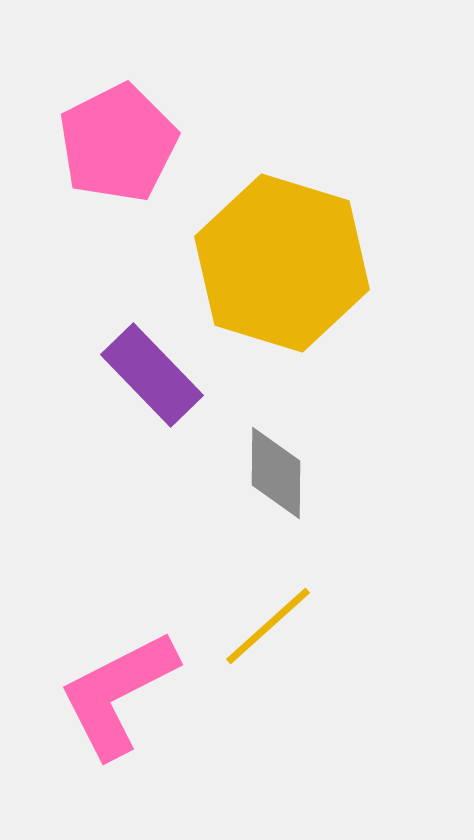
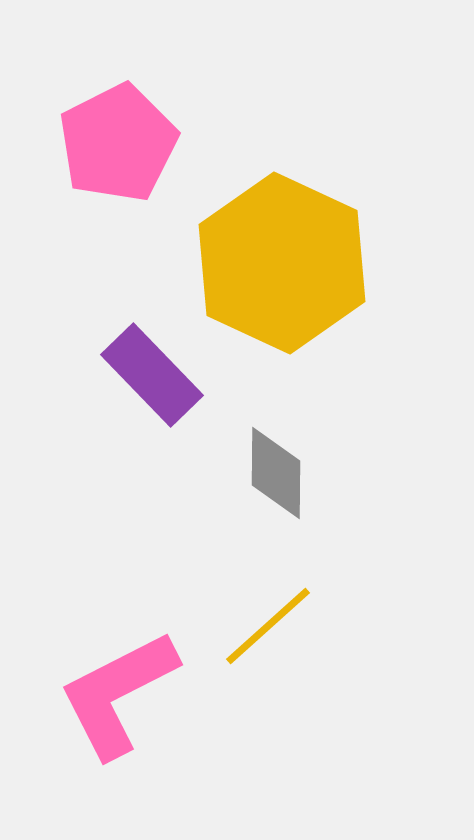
yellow hexagon: rotated 8 degrees clockwise
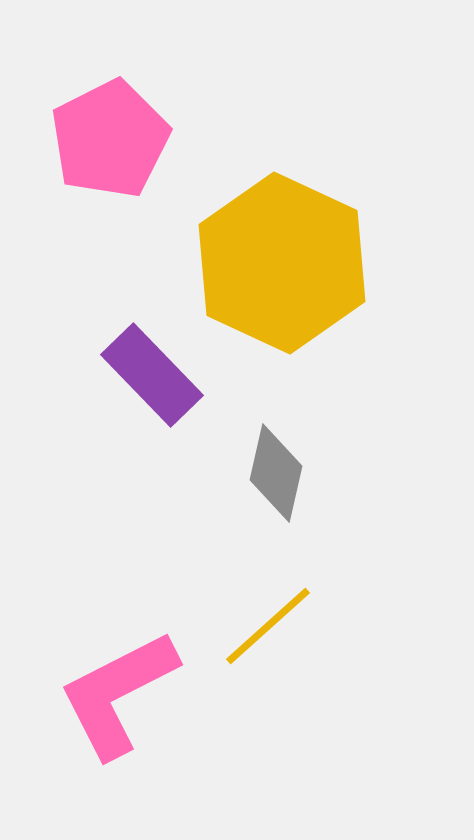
pink pentagon: moved 8 px left, 4 px up
gray diamond: rotated 12 degrees clockwise
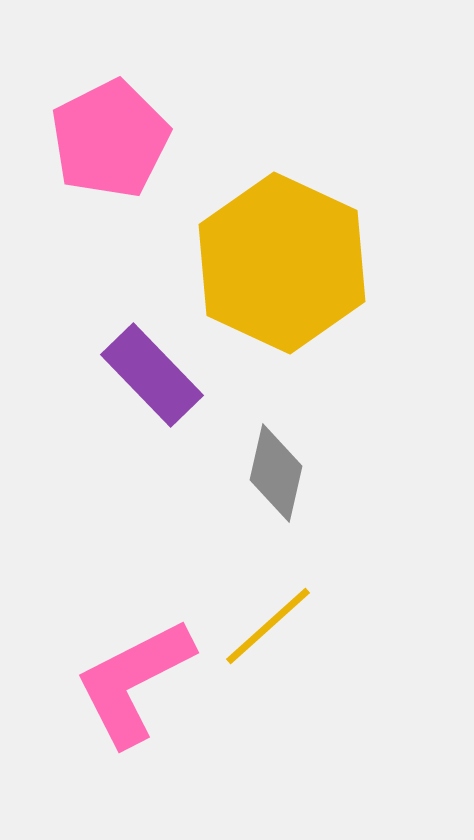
pink L-shape: moved 16 px right, 12 px up
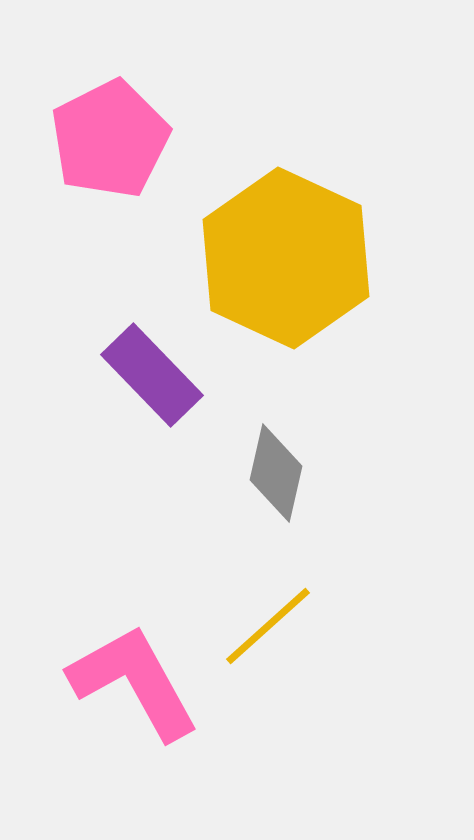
yellow hexagon: moved 4 px right, 5 px up
pink L-shape: rotated 88 degrees clockwise
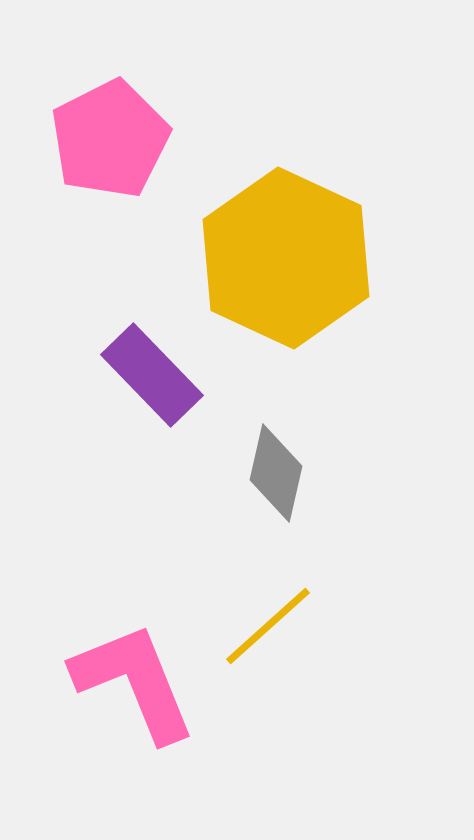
pink L-shape: rotated 7 degrees clockwise
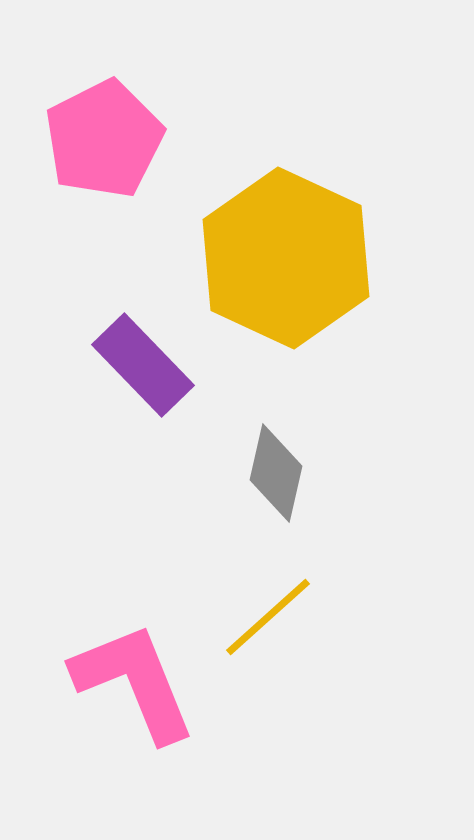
pink pentagon: moved 6 px left
purple rectangle: moved 9 px left, 10 px up
yellow line: moved 9 px up
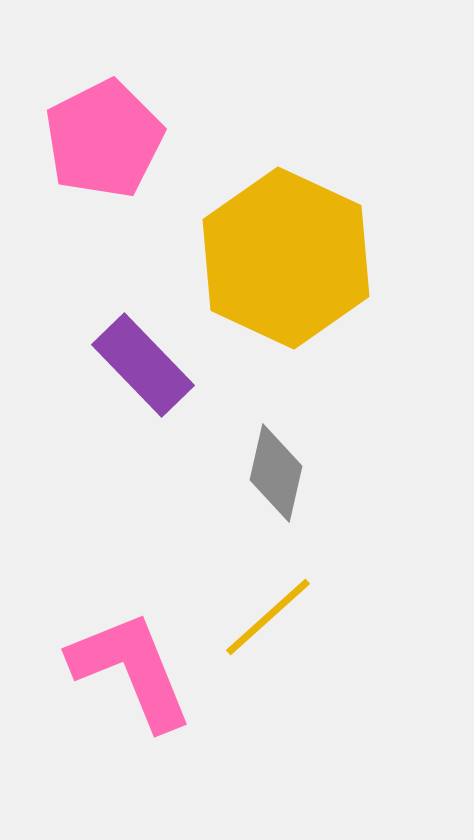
pink L-shape: moved 3 px left, 12 px up
